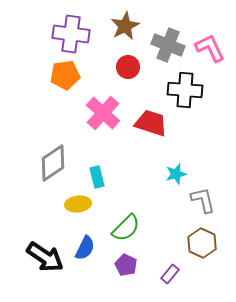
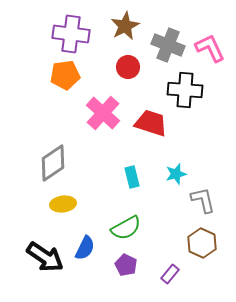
cyan rectangle: moved 35 px right
yellow ellipse: moved 15 px left
green semicircle: rotated 16 degrees clockwise
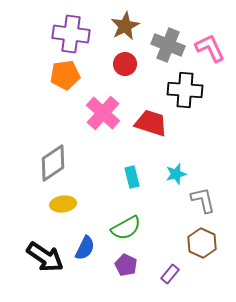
red circle: moved 3 px left, 3 px up
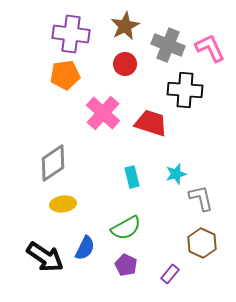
gray L-shape: moved 2 px left, 2 px up
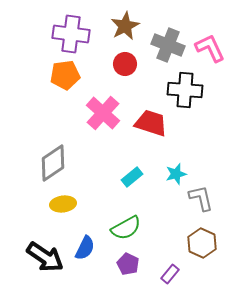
cyan rectangle: rotated 65 degrees clockwise
purple pentagon: moved 2 px right, 1 px up
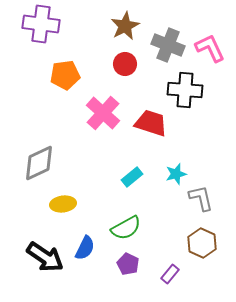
purple cross: moved 30 px left, 10 px up
gray diamond: moved 14 px left; rotated 9 degrees clockwise
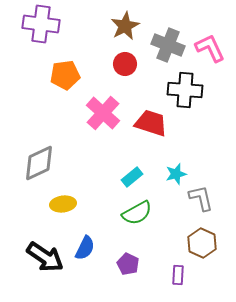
green semicircle: moved 11 px right, 15 px up
purple rectangle: moved 8 px right, 1 px down; rotated 36 degrees counterclockwise
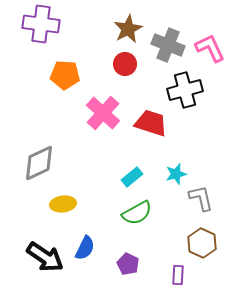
brown star: moved 3 px right, 3 px down
orange pentagon: rotated 12 degrees clockwise
black cross: rotated 20 degrees counterclockwise
